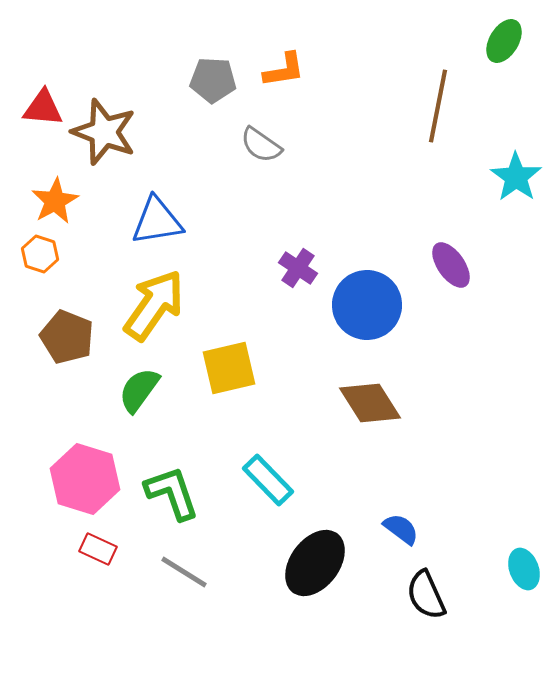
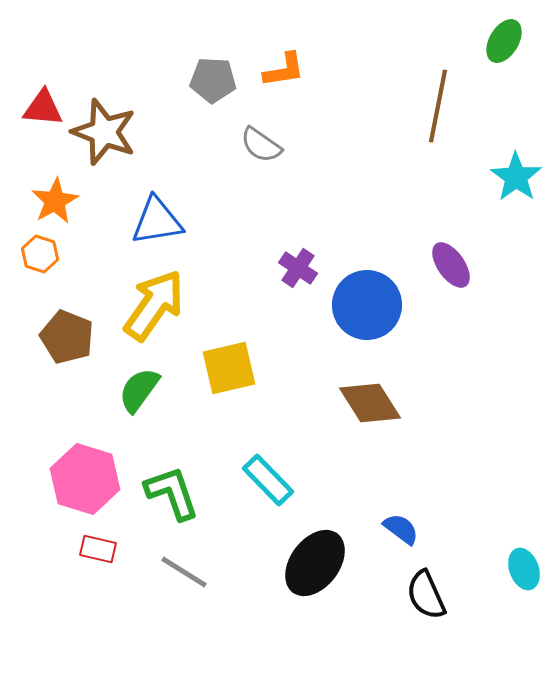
red rectangle: rotated 12 degrees counterclockwise
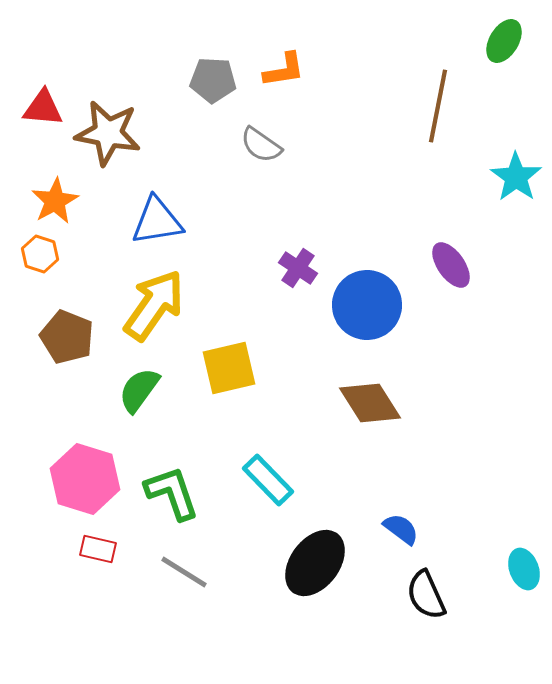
brown star: moved 4 px right, 1 px down; rotated 10 degrees counterclockwise
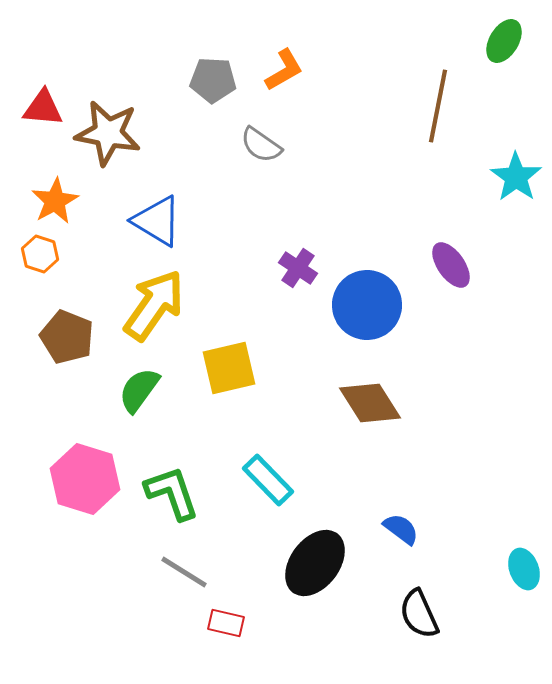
orange L-shape: rotated 21 degrees counterclockwise
blue triangle: rotated 40 degrees clockwise
red rectangle: moved 128 px right, 74 px down
black semicircle: moved 7 px left, 19 px down
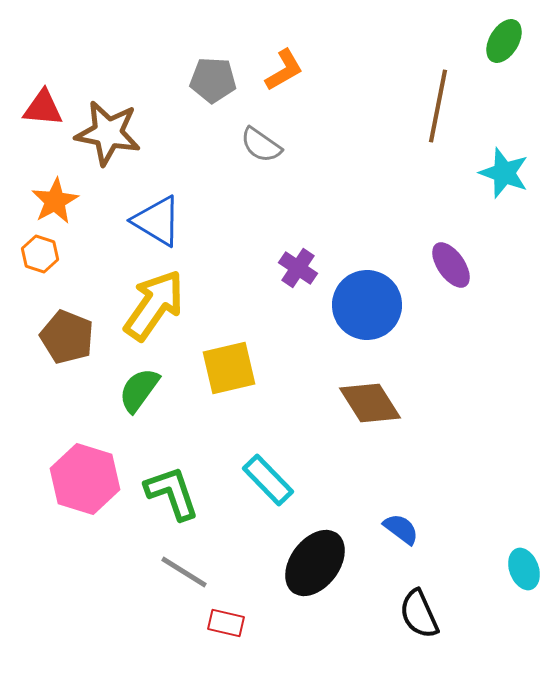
cyan star: moved 12 px left, 4 px up; rotated 15 degrees counterclockwise
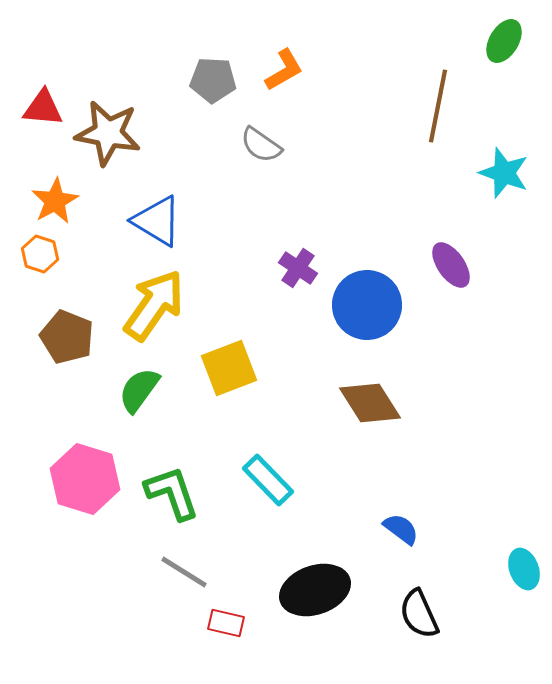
yellow square: rotated 8 degrees counterclockwise
black ellipse: moved 27 px down; rotated 34 degrees clockwise
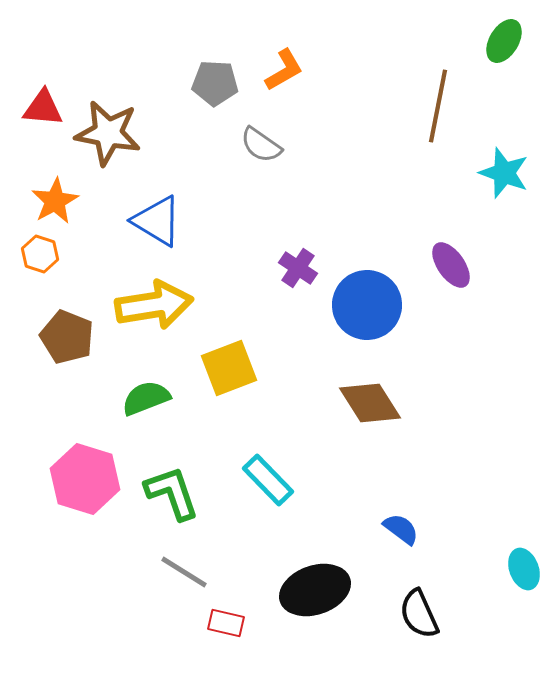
gray pentagon: moved 2 px right, 3 px down
yellow arrow: rotated 46 degrees clockwise
green semicircle: moved 7 px right, 8 px down; rotated 33 degrees clockwise
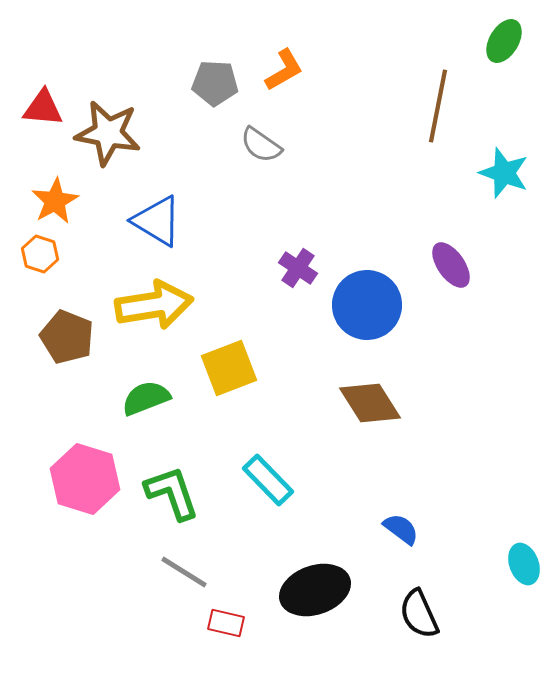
cyan ellipse: moved 5 px up
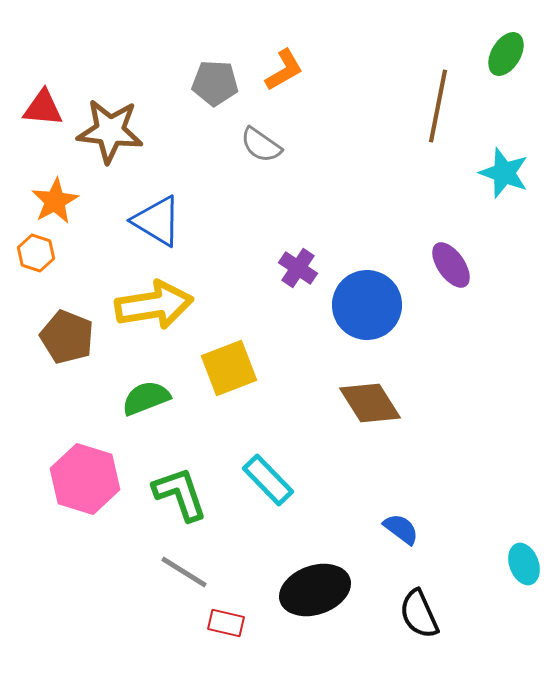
green ellipse: moved 2 px right, 13 px down
brown star: moved 2 px right, 2 px up; rotated 4 degrees counterclockwise
orange hexagon: moved 4 px left, 1 px up
green L-shape: moved 8 px right, 1 px down
